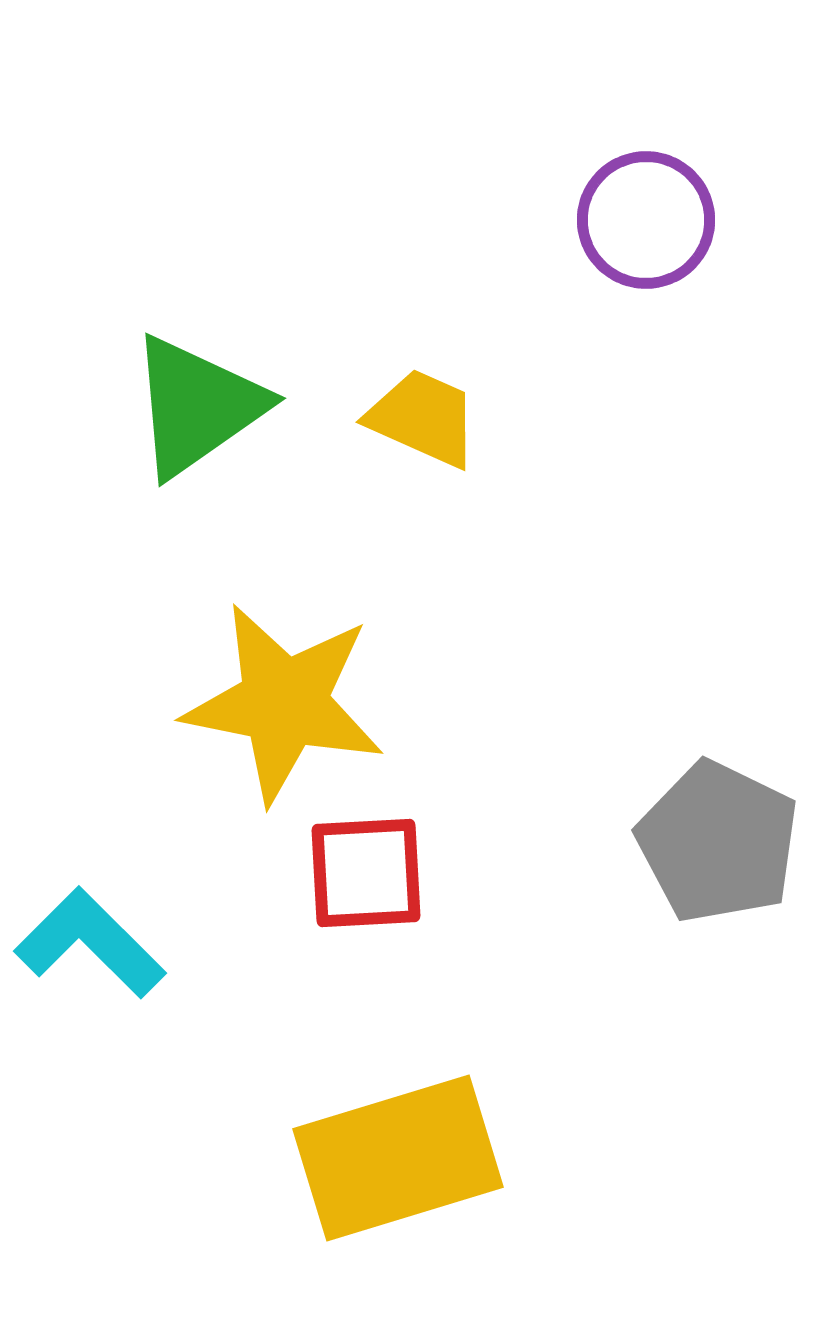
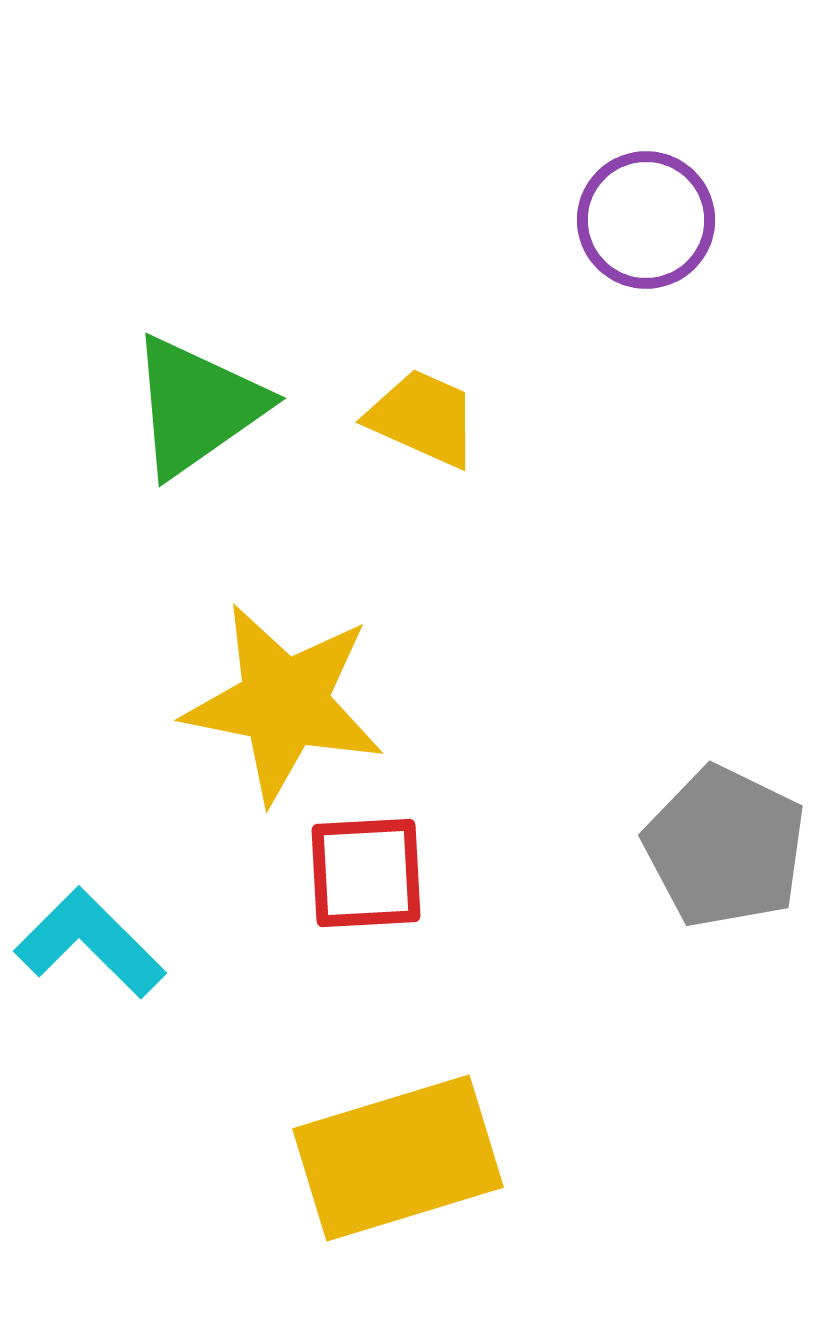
gray pentagon: moved 7 px right, 5 px down
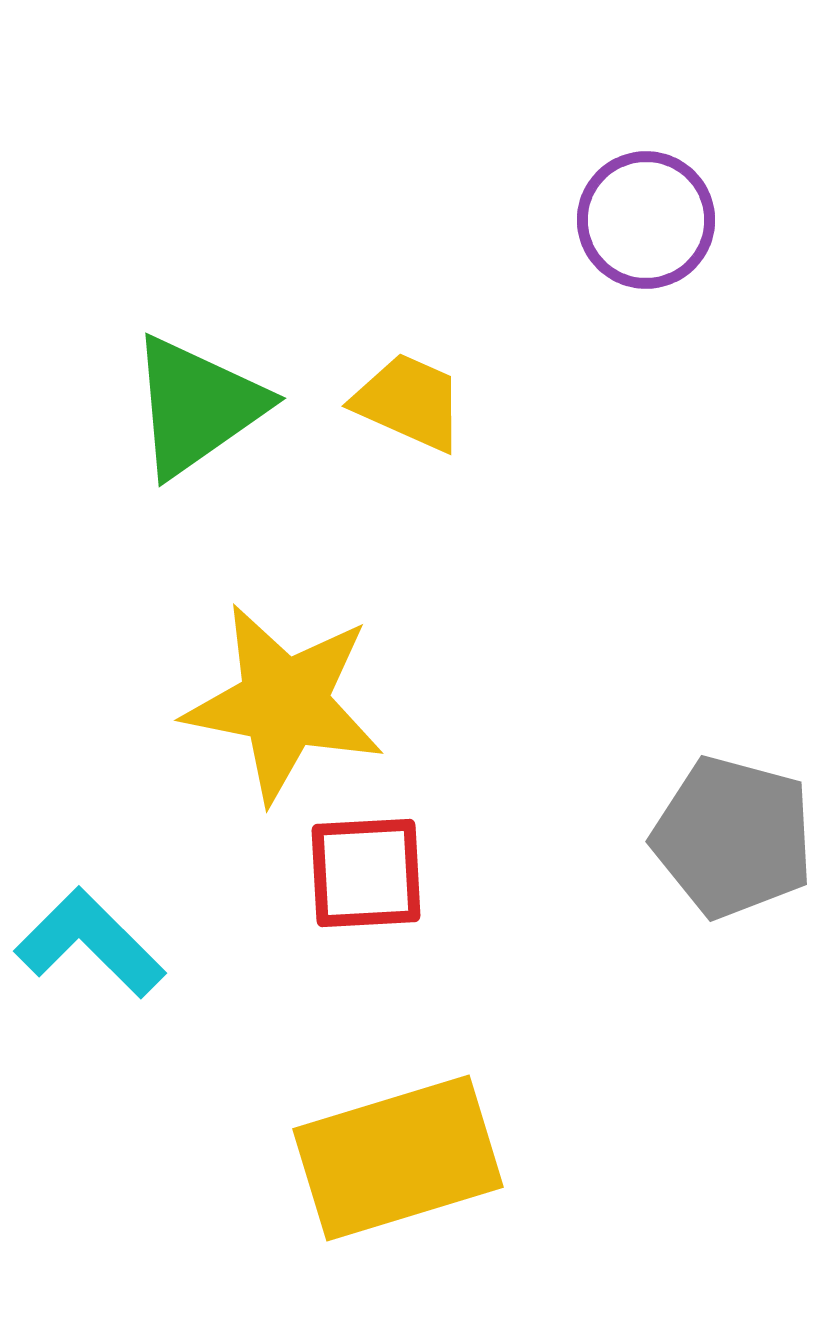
yellow trapezoid: moved 14 px left, 16 px up
gray pentagon: moved 8 px right, 10 px up; rotated 11 degrees counterclockwise
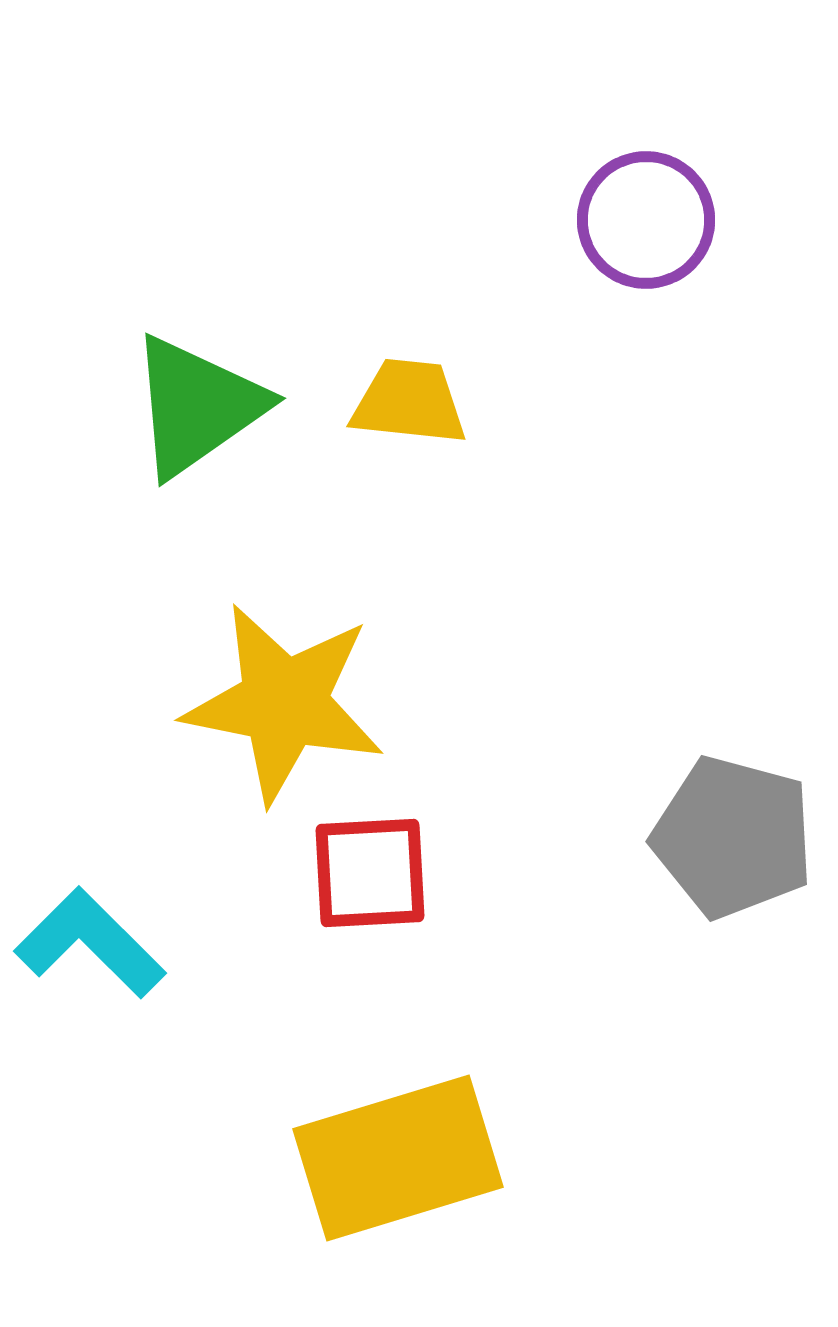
yellow trapezoid: rotated 18 degrees counterclockwise
red square: moved 4 px right
